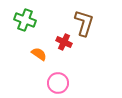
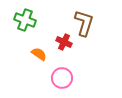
pink circle: moved 4 px right, 5 px up
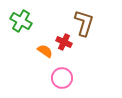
green cross: moved 4 px left, 1 px down; rotated 10 degrees clockwise
orange semicircle: moved 6 px right, 3 px up
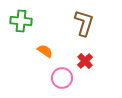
green cross: rotated 25 degrees counterclockwise
red cross: moved 21 px right, 19 px down; rotated 21 degrees clockwise
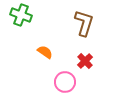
green cross: moved 6 px up; rotated 15 degrees clockwise
orange semicircle: moved 1 px down
pink circle: moved 3 px right, 4 px down
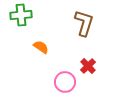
green cross: rotated 25 degrees counterclockwise
orange semicircle: moved 4 px left, 5 px up
red cross: moved 3 px right, 5 px down
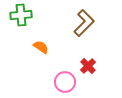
brown L-shape: rotated 28 degrees clockwise
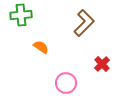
red cross: moved 14 px right, 2 px up
pink circle: moved 1 px right, 1 px down
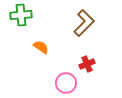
red cross: moved 15 px left; rotated 21 degrees clockwise
